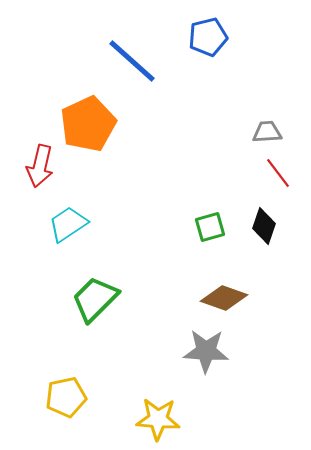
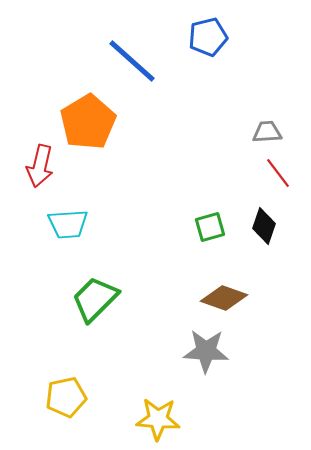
orange pentagon: moved 2 px up; rotated 6 degrees counterclockwise
cyan trapezoid: rotated 150 degrees counterclockwise
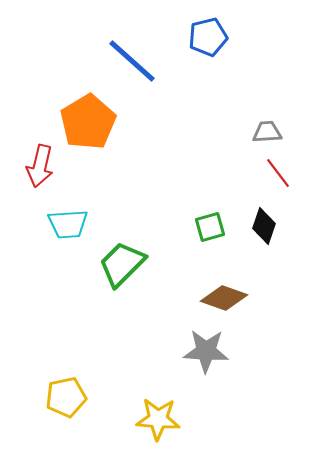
green trapezoid: moved 27 px right, 35 px up
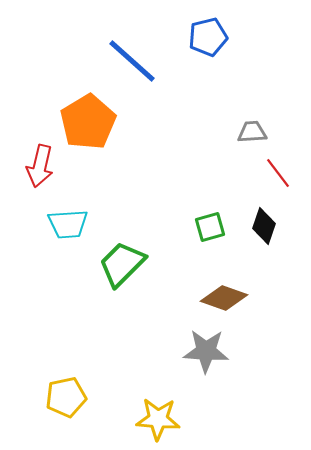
gray trapezoid: moved 15 px left
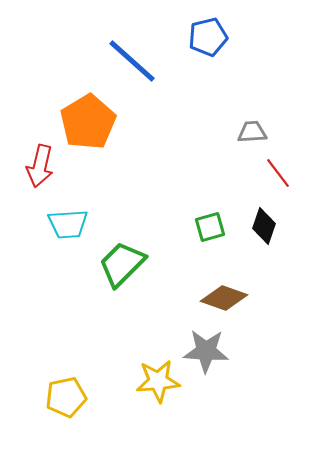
yellow star: moved 38 px up; rotated 9 degrees counterclockwise
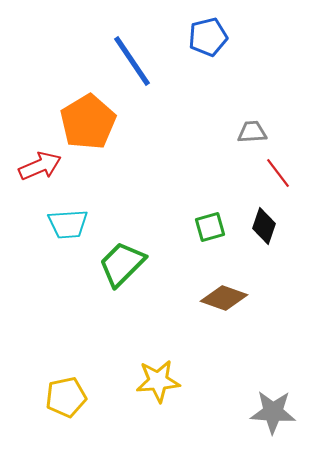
blue line: rotated 14 degrees clockwise
red arrow: rotated 126 degrees counterclockwise
gray star: moved 67 px right, 61 px down
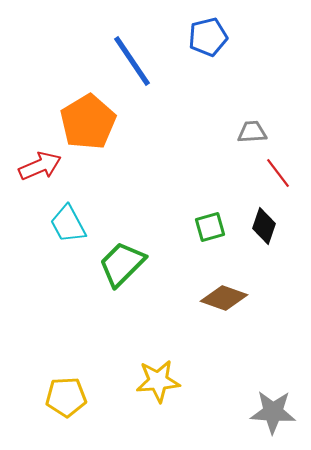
cyan trapezoid: rotated 66 degrees clockwise
yellow pentagon: rotated 9 degrees clockwise
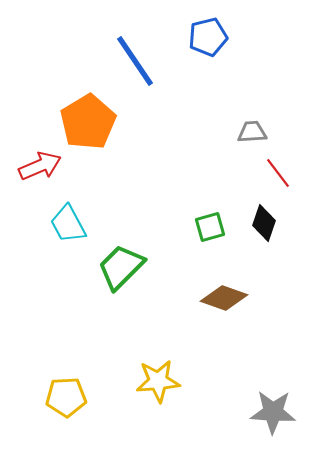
blue line: moved 3 px right
black diamond: moved 3 px up
green trapezoid: moved 1 px left, 3 px down
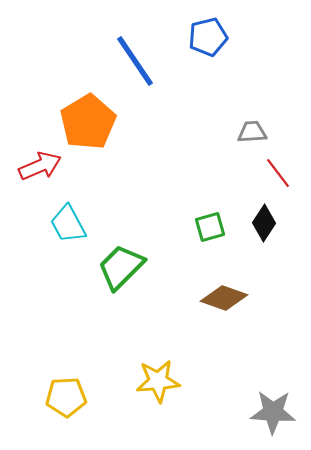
black diamond: rotated 15 degrees clockwise
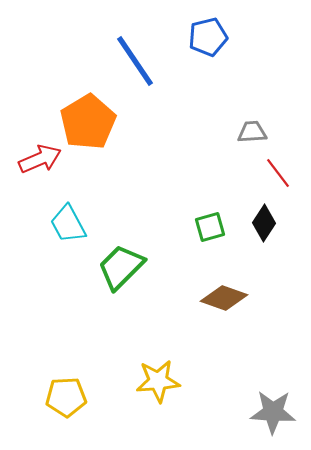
red arrow: moved 7 px up
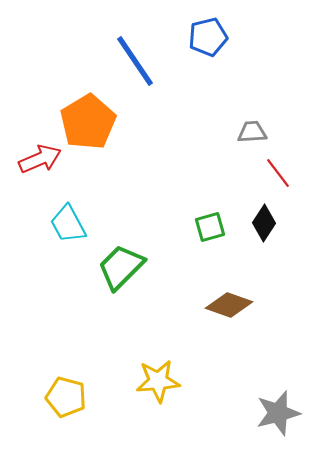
brown diamond: moved 5 px right, 7 px down
yellow pentagon: rotated 18 degrees clockwise
gray star: moved 5 px right, 1 px down; rotated 18 degrees counterclockwise
